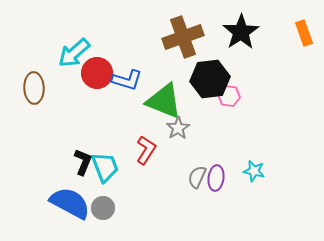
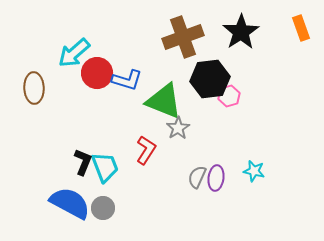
orange rectangle: moved 3 px left, 5 px up
pink hexagon: rotated 25 degrees counterclockwise
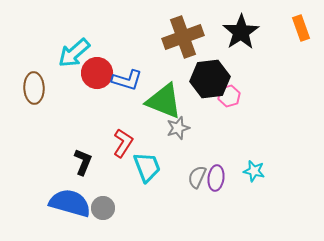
gray star: rotated 15 degrees clockwise
red L-shape: moved 23 px left, 7 px up
cyan trapezoid: moved 42 px right
blue semicircle: rotated 12 degrees counterclockwise
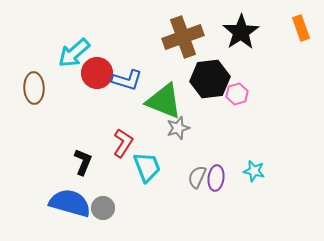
pink hexagon: moved 8 px right, 2 px up
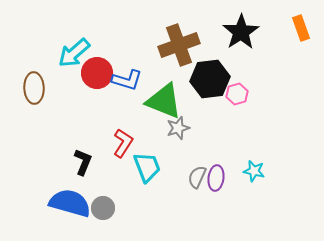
brown cross: moved 4 px left, 8 px down
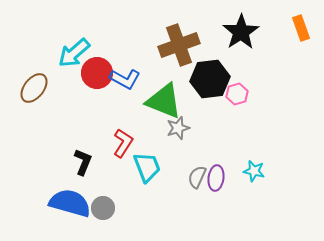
blue L-shape: moved 2 px left, 1 px up; rotated 12 degrees clockwise
brown ellipse: rotated 40 degrees clockwise
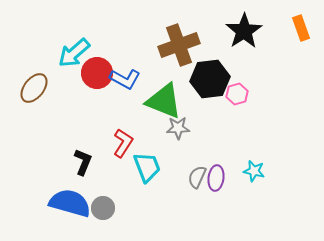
black star: moved 3 px right, 1 px up
gray star: rotated 15 degrees clockwise
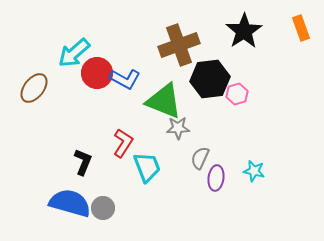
gray semicircle: moved 3 px right, 19 px up
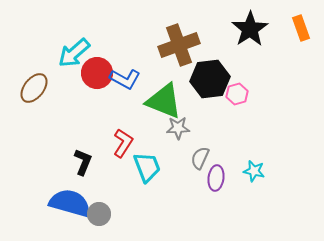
black star: moved 6 px right, 2 px up
gray circle: moved 4 px left, 6 px down
